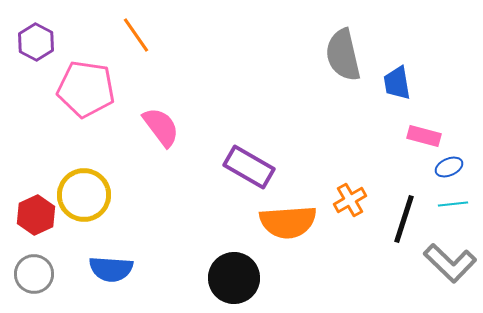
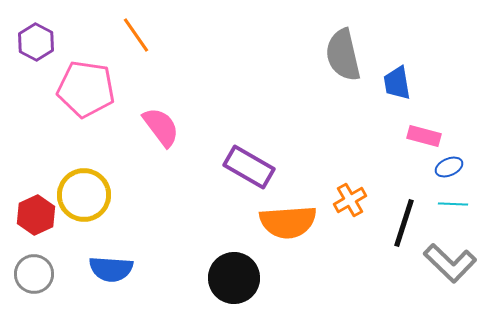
cyan line: rotated 8 degrees clockwise
black line: moved 4 px down
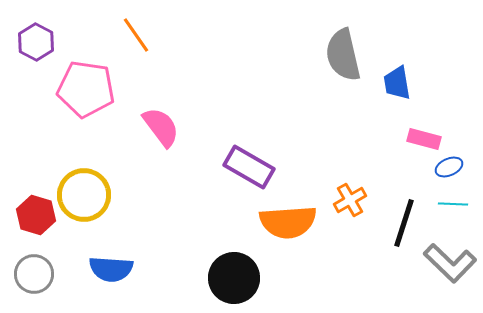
pink rectangle: moved 3 px down
red hexagon: rotated 18 degrees counterclockwise
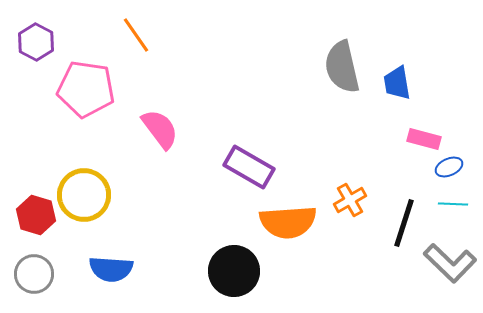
gray semicircle: moved 1 px left, 12 px down
pink semicircle: moved 1 px left, 2 px down
black circle: moved 7 px up
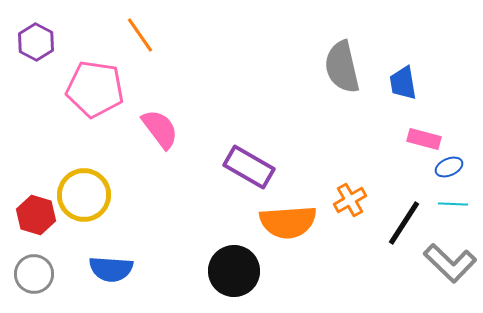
orange line: moved 4 px right
blue trapezoid: moved 6 px right
pink pentagon: moved 9 px right
black line: rotated 15 degrees clockwise
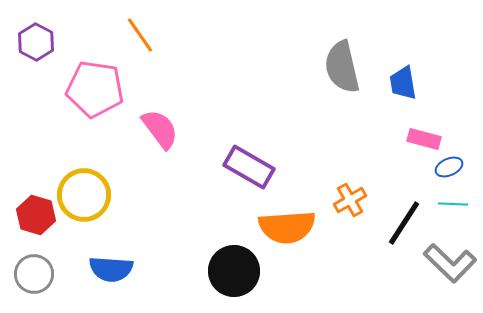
orange semicircle: moved 1 px left, 5 px down
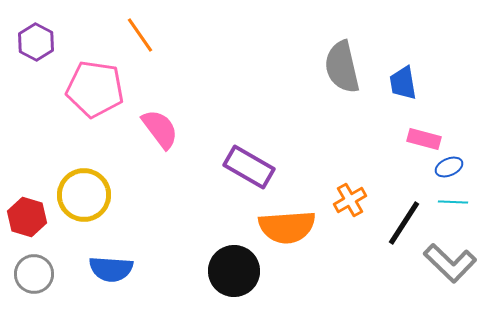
cyan line: moved 2 px up
red hexagon: moved 9 px left, 2 px down
